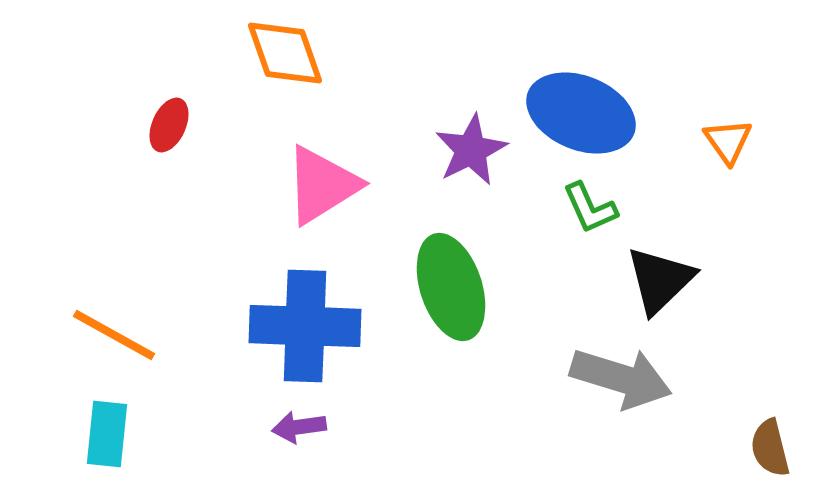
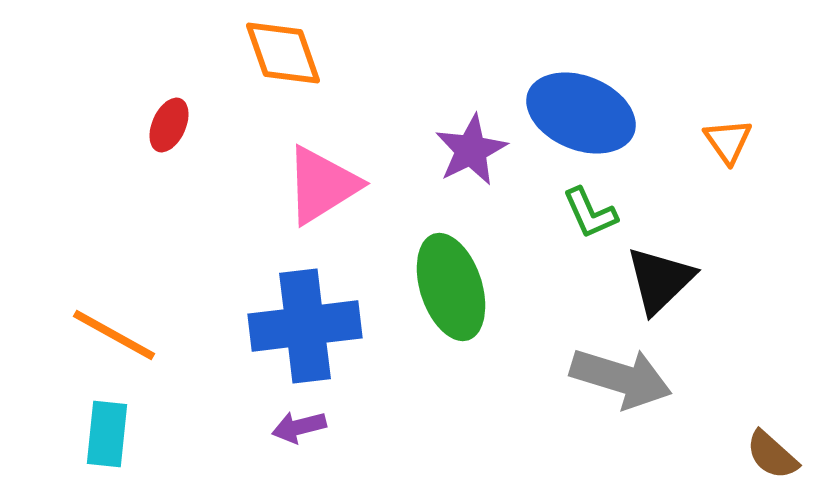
orange diamond: moved 2 px left
green L-shape: moved 5 px down
blue cross: rotated 9 degrees counterclockwise
purple arrow: rotated 6 degrees counterclockwise
brown semicircle: moved 2 px right, 7 px down; rotated 34 degrees counterclockwise
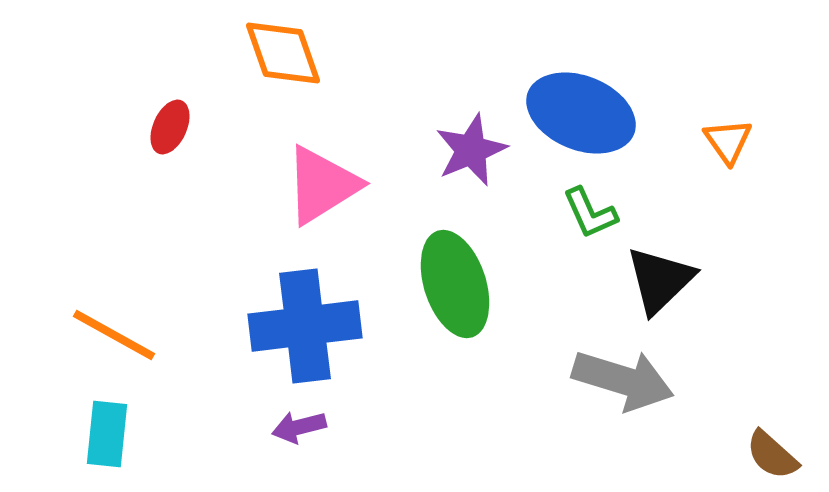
red ellipse: moved 1 px right, 2 px down
purple star: rotated 4 degrees clockwise
green ellipse: moved 4 px right, 3 px up
gray arrow: moved 2 px right, 2 px down
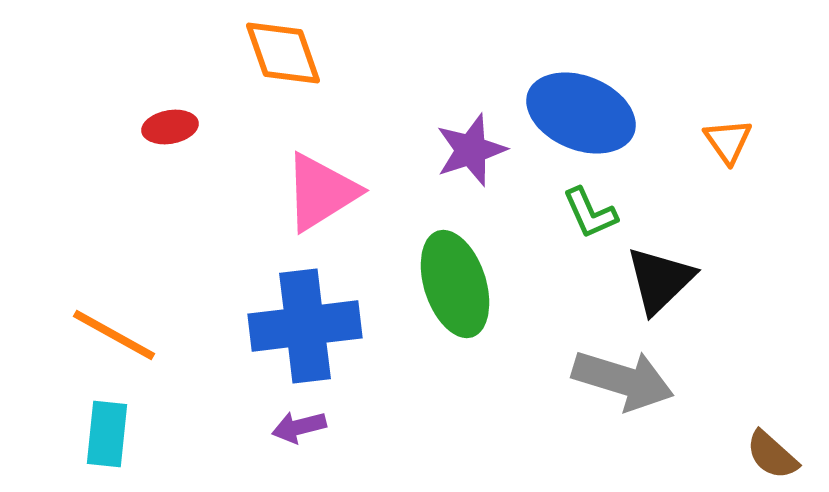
red ellipse: rotated 56 degrees clockwise
purple star: rotated 4 degrees clockwise
pink triangle: moved 1 px left, 7 px down
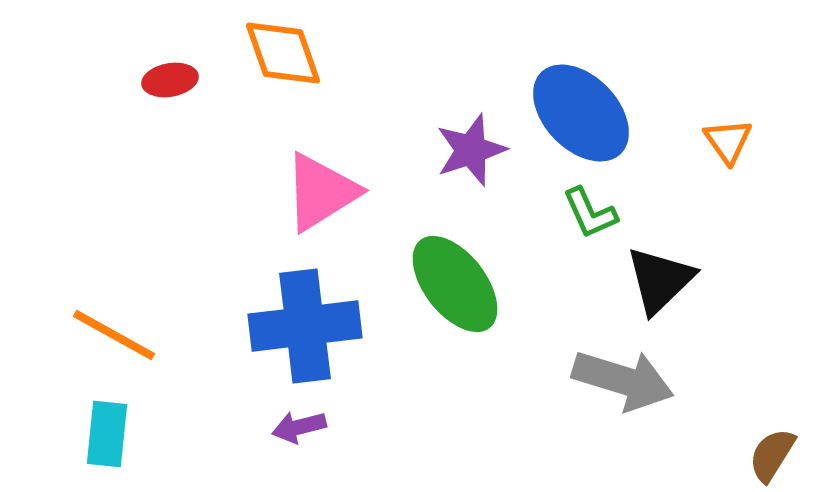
blue ellipse: rotated 24 degrees clockwise
red ellipse: moved 47 px up
green ellipse: rotated 20 degrees counterclockwise
brown semicircle: rotated 80 degrees clockwise
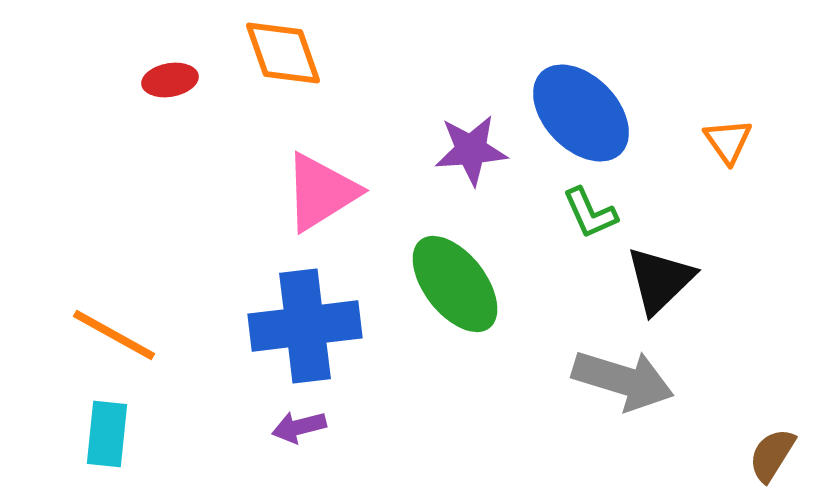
purple star: rotated 14 degrees clockwise
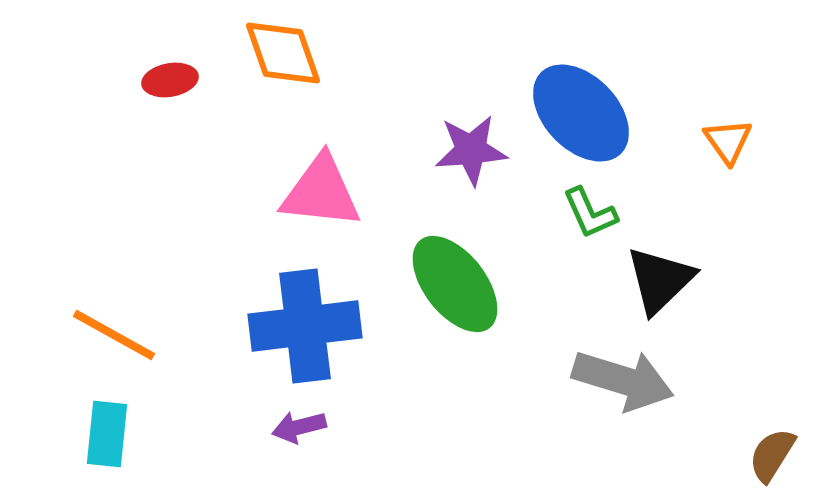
pink triangle: rotated 38 degrees clockwise
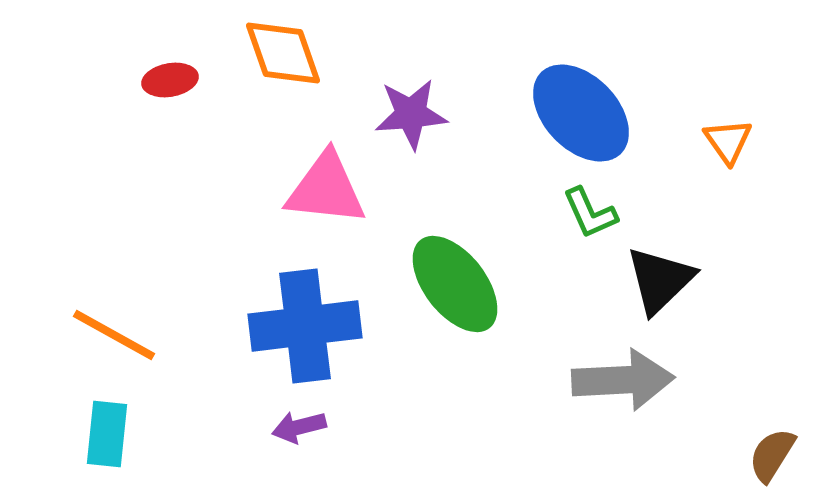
purple star: moved 60 px left, 36 px up
pink triangle: moved 5 px right, 3 px up
gray arrow: rotated 20 degrees counterclockwise
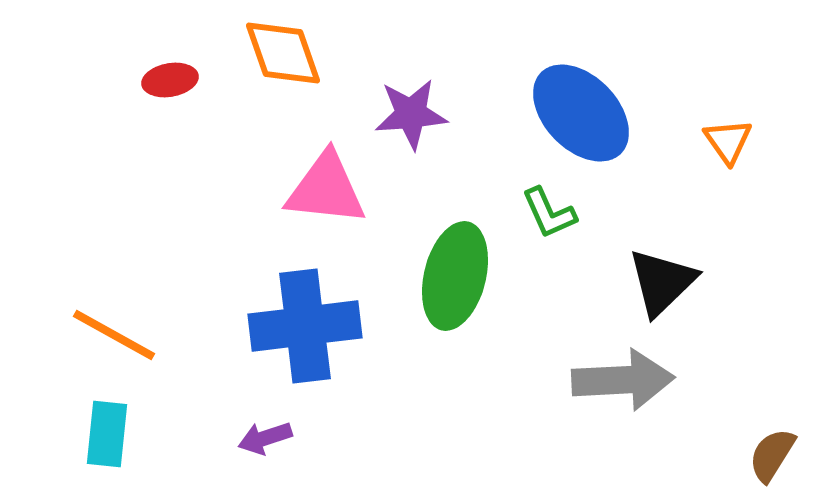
green L-shape: moved 41 px left
black triangle: moved 2 px right, 2 px down
green ellipse: moved 8 px up; rotated 52 degrees clockwise
purple arrow: moved 34 px left, 11 px down; rotated 4 degrees counterclockwise
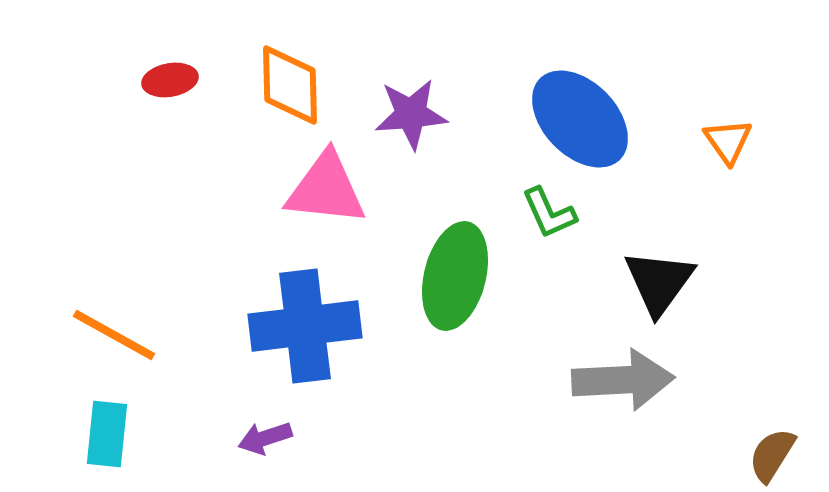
orange diamond: moved 7 px right, 32 px down; rotated 18 degrees clockwise
blue ellipse: moved 1 px left, 6 px down
black triangle: moved 3 px left; rotated 10 degrees counterclockwise
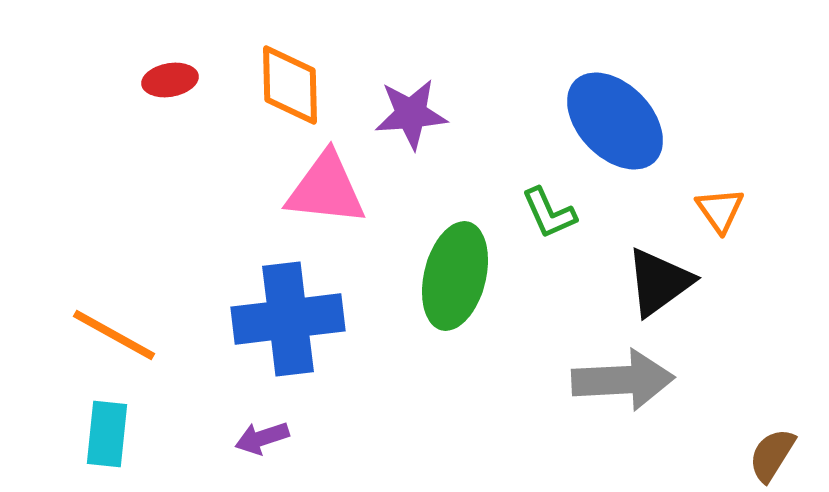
blue ellipse: moved 35 px right, 2 px down
orange triangle: moved 8 px left, 69 px down
black triangle: rotated 18 degrees clockwise
blue cross: moved 17 px left, 7 px up
purple arrow: moved 3 px left
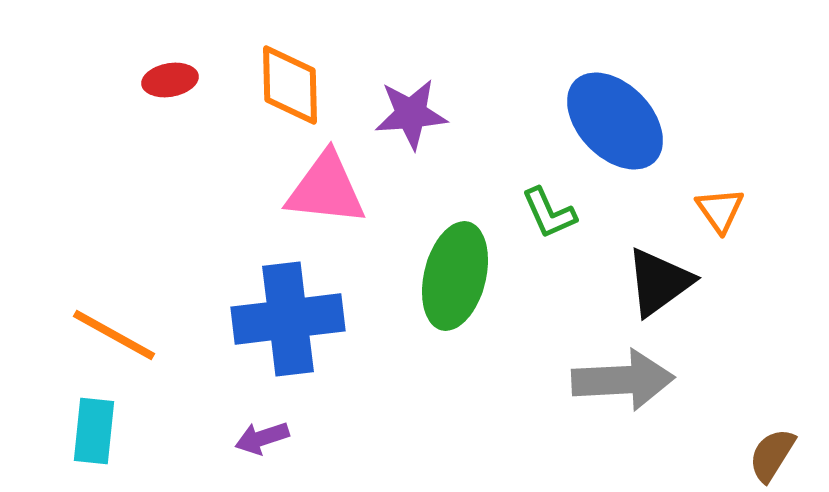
cyan rectangle: moved 13 px left, 3 px up
